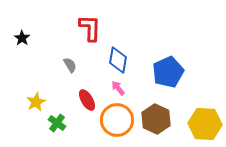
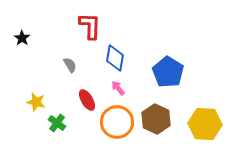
red L-shape: moved 2 px up
blue diamond: moved 3 px left, 2 px up
blue pentagon: rotated 16 degrees counterclockwise
yellow star: rotated 30 degrees counterclockwise
orange circle: moved 2 px down
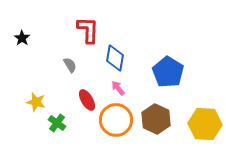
red L-shape: moved 2 px left, 4 px down
orange circle: moved 1 px left, 2 px up
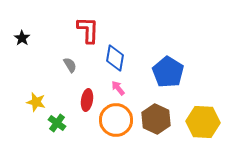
red ellipse: rotated 40 degrees clockwise
yellow hexagon: moved 2 px left, 2 px up
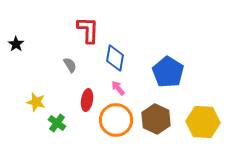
black star: moved 6 px left, 6 px down
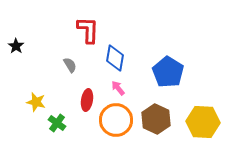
black star: moved 2 px down
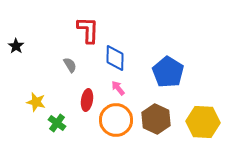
blue diamond: rotated 8 degrees counterclockwise
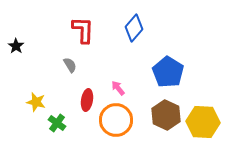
red L-shape: moved 5 px left
blue diamond: moved 19 px right, 30 px up; rotated 40 degrees clockwise
brown hexagon: moved 10 px right, 4 px up
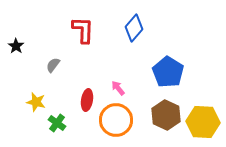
gray semicircle: moved 17 px left; rotated 112 degrees counterclockwise
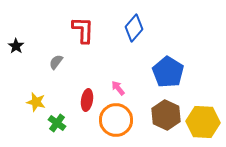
gray semicircle: moved 3 px right, 3 px up
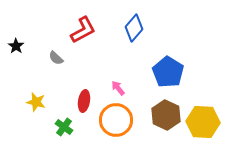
red L-shape: rotated 60 degrees clockwise
gray semicircle: moved 4 px up; rotated 84 degrees counterclockwise
red ellipse: moved 3 px left, 1 px down
green cross: moved 7 px right, 4 px down
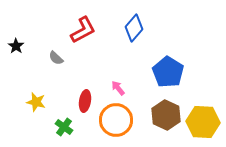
red ellipse: moved 1 px right
